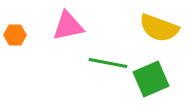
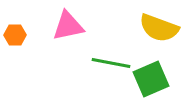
green line: moved 3 px right
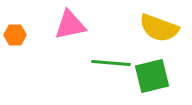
pink triangle: moved 2 px right, 1 px up
green line: rotated 6 degrees counterclockwise
green square: moved 1 px right, 3 px up; rotated 9 degrees clockwise
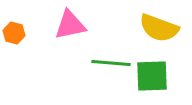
orange hexagon: moved 1 px left, 2 px up; rotated 15 degrees clockwise
green square: rotated 12 degrees clockwise
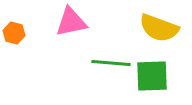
pink triangle: moved 1 px right, 3 px up
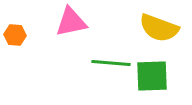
orange hexagon: moved 1 px right, 2 px down; rotated 10 degrees counterclockwise
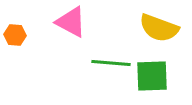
pink triangle: rotated 40 degrees clockwise
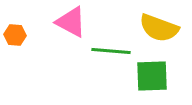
green line: moved 12 px up
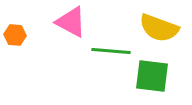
green square: rotated 9 degrees clockwise
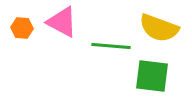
pink triangle: moved 9 px left
orange hexagon: moved 7 px right, 7 px up
green line: moved 5 px up
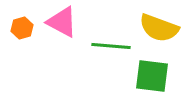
orange hexagon: rotated 20 degrees counterclockwise
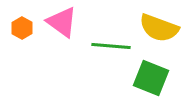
pink triangle: rotated 8 degrees clockwise
orange hexagon: rotated 15 degrees counterclockwise
green square: moved 1 px left, 2 px down; rotated 15 degrees clockwise
